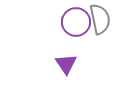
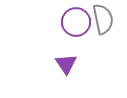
gray semicircle: moved 3 px right
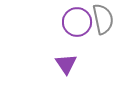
purple circle: moved 1 px right
